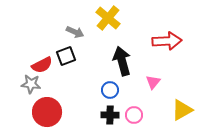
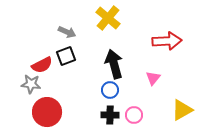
gray arrow: moved 8 px left
black arrow: moved 8 px left, 3 px down
pink triangle: moved 4 px up
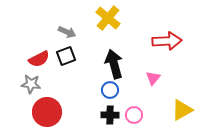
red semicircle: moved 3 px left, 6 px up
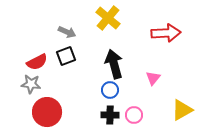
red arrow: moved 1 px left, 8 px up
red semicircle: moved 2 px left, 3 px down
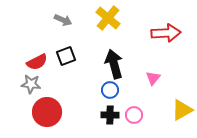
gray arrow: moved 4 px left, 12 px up
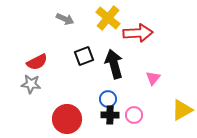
gray arrow: moved 2 px right, 1 px up
red arrow: moved 28 px left
black square: moved 18 px right
blue circle: moved 2 px left, 9 px down
red circle: moved 20 px right, 7 px down
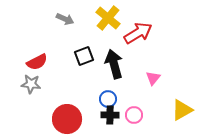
red arrow: rotated 28 degrees counterclockwise
